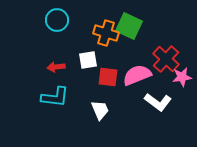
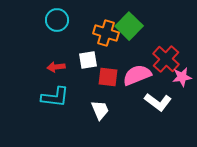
green square: rotated 20 degrees clockwise
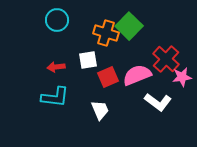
red square: rotated 30 degrees counterclockwise
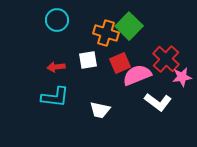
red square: moved 12 px right, 14 px up
white trapezoid: rotated 125 degrees clockwise
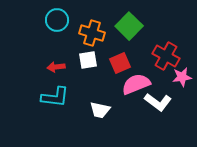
orange cross: moved 14 px left
red cross: moved 3 px up; rotated 12 degrees counterclockwise
pink semicircle: moved 1 px left, 9 px down
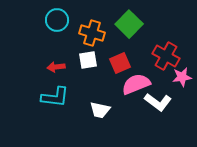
green square: moved 2 px up
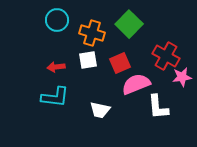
white L-shape: moved 5 px down; rotated 48 degrees clockwise
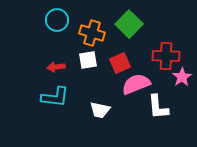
red cross: rotated 28 degrees counterclockwise
pink star: rotated 24 degrees counterclockwise
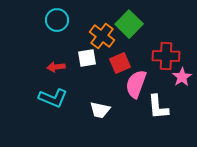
orange cross: moved 10 px right, 3 px down; rotated 20 degrees clockwise
white square: moved 1 px left, 2 px up
pink semicircle: rotated 48 degrees counterclockwise
cyan L-shape: moved 2 px left, 1 px down; rotated 16 degrees clockwise
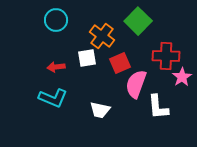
cyan circle: moved 1 px left
green square: moved 9 px right, 3 px up
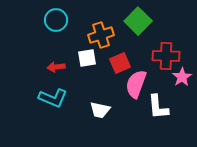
orange cross: moved 1 px left, 1 px up; rotated 35 degrees clockwise
